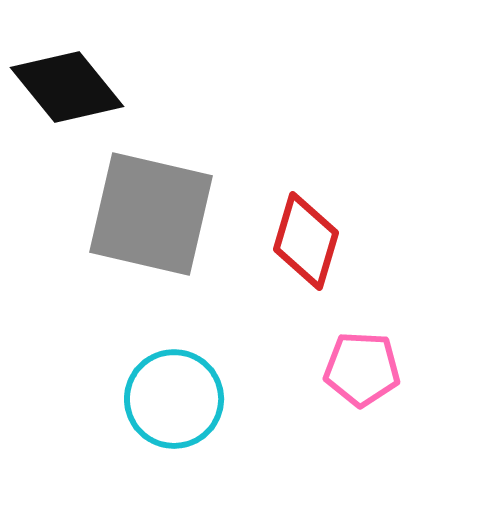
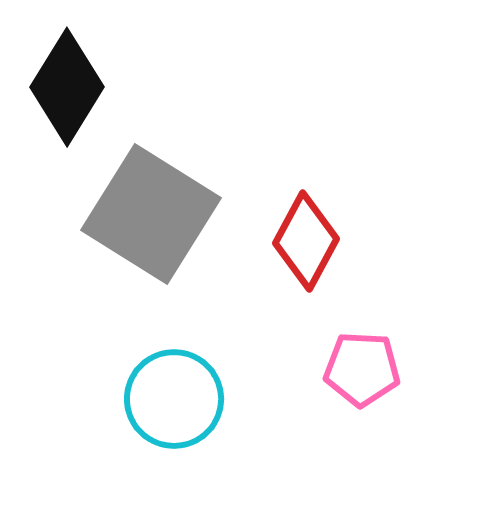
black diamond: rotated 71 degrees clockwise
gray square: rotated 19 degrees clockwise
red diamond: rotated 12 degrees clockwise
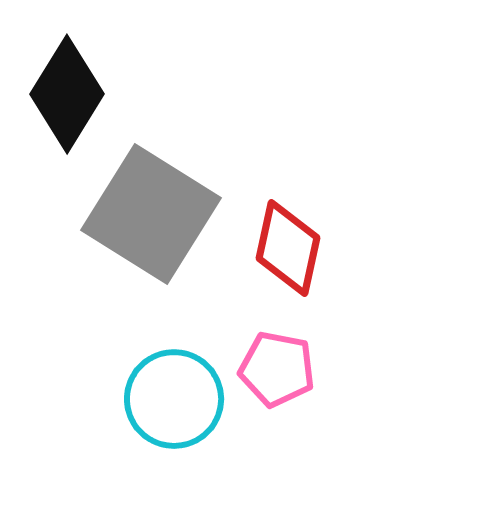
black diamond: moved 7 px down
red diamond: moved 18 px left, 7 px down; rotated 16 degrees counterclockwise
pink pentagon: moved 85 px left; rotated 8 degrees clockwise
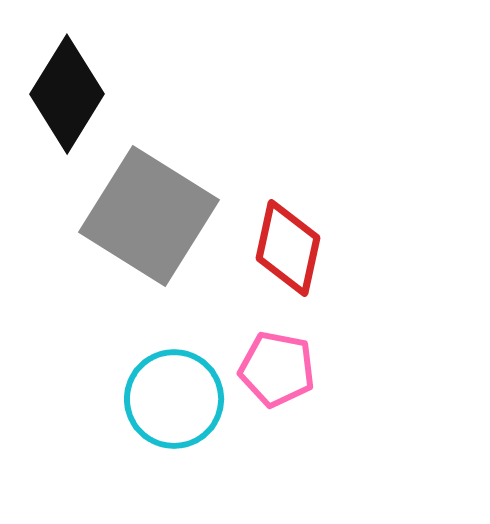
gray square: moved 2 px left, 2 px down
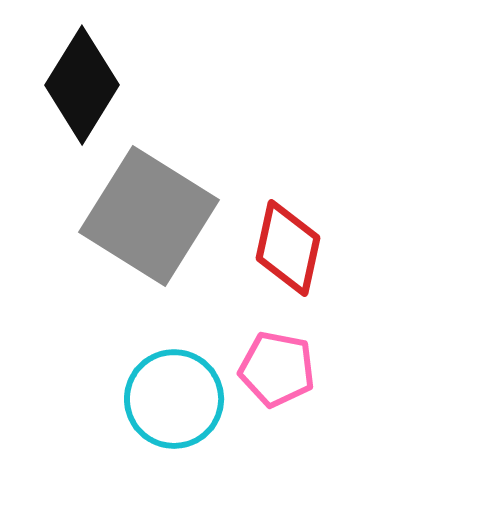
black diamond: moved 15 px right, 9 px up
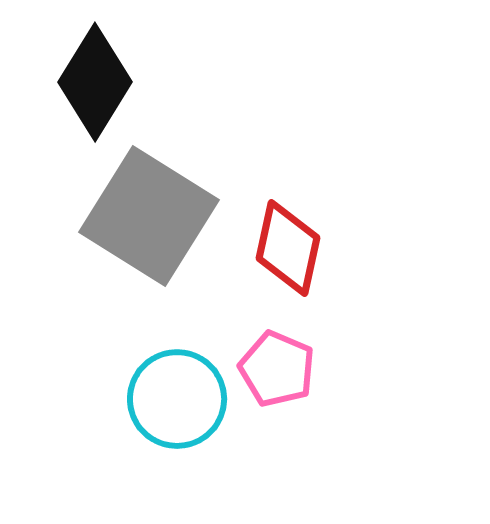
black diamond: moved 13 px right, 3 px up
pink pentagon: rotated 12 degrees clockwise
cyan circle: moved 3 px right
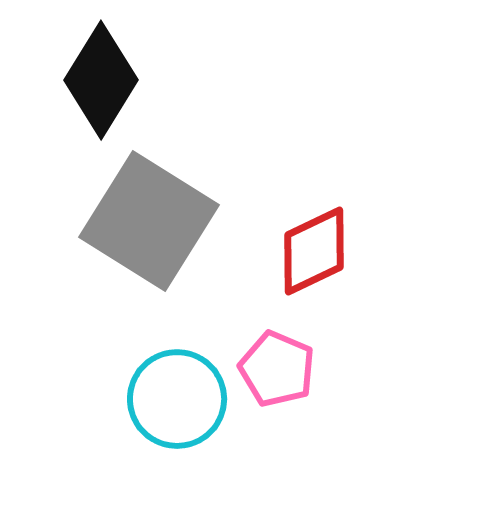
black diamond: moved 6 px right, 2 px up
gray square: moved 5 px down
red diamond: moved 26 px right, 3 px down; rotated 52 degrees clockwise
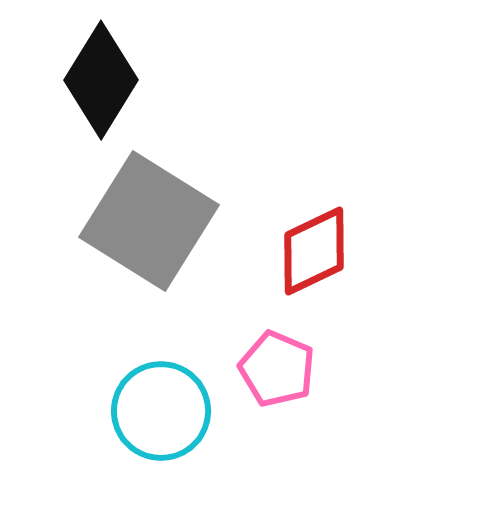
cyan circle: moved 16 px left, 12 px down
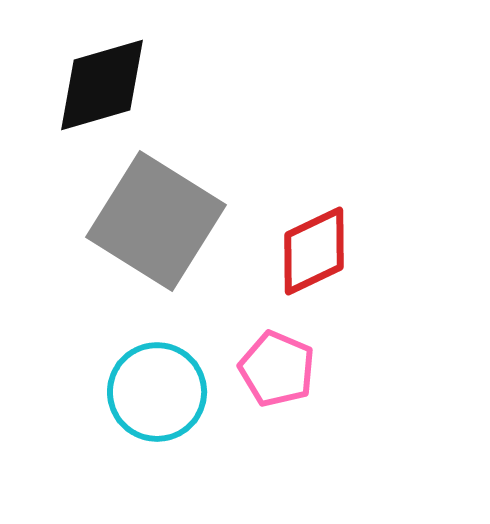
black diamond: moved 1 px right, 5 px down; rotated 42 degrees clockwise
gray square: moved 7 px right
cyan circle: moved 4 px left, 19 px up
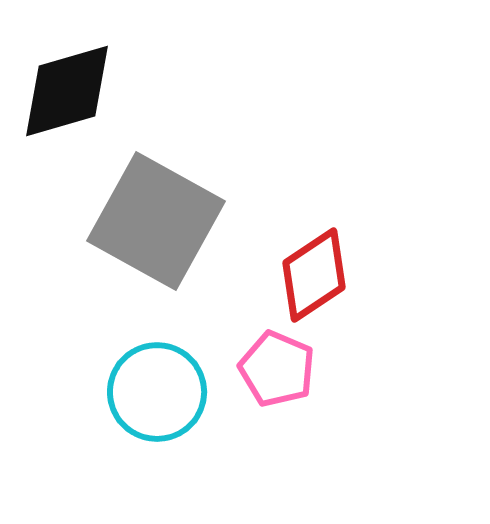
black diamond: moved 35 px left, 6 px down
gray square: rotated 3 degrees counterclockwise
red diamond: moved 24 px down; rotated 8 degrees counterclockwise
